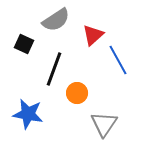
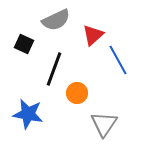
gray semicircle: rotated 8 degrees clockwise
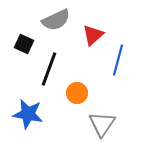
blue line: rotated 44 degrees clockwise
black line: moved 5 px left
gray triangle: moved 2 px left
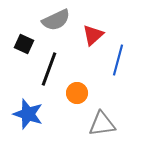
blue star: rotated 8 degrees clockwise
gray triangle: rotated 48 degrees clockwise
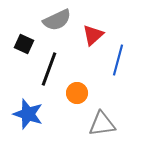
gray semicircle: moved 1 px right
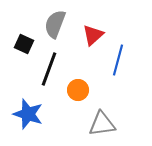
gray semicircle: moved 2 px left, 4 px down; rotated 136 degrees clockwise
orange circle: moved 1 px right, 3 px up
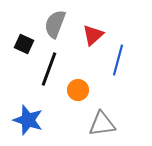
blue star: moved 6 px down
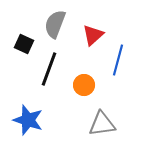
orange circle: moved 6 px right, 5 px up
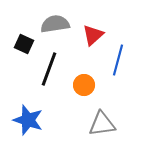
gray semicircle: rotated 60 degrees clockwise
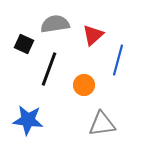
blue star: rotated 12 degrees counterclockwise
